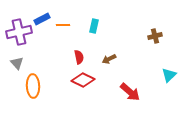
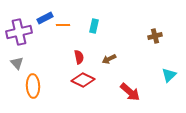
blue rectangle: moved 3 px right, 1 px up
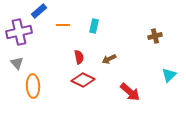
blue rectangle: moved 6 px left, 7 px up; rotated 14 degrees counterclockwise
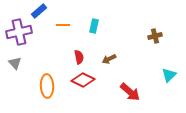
gray triangle: moved 2 px left
orange ellipse: moved 14 px right
